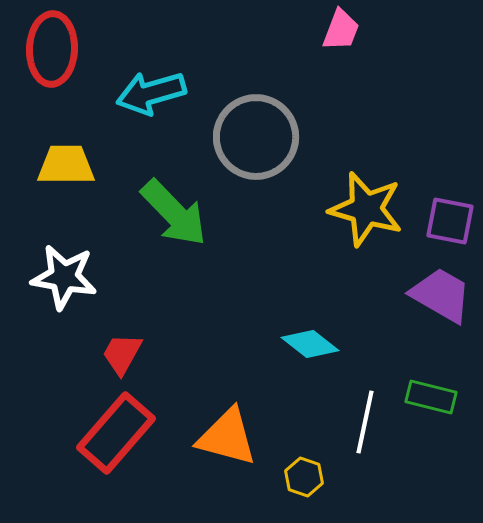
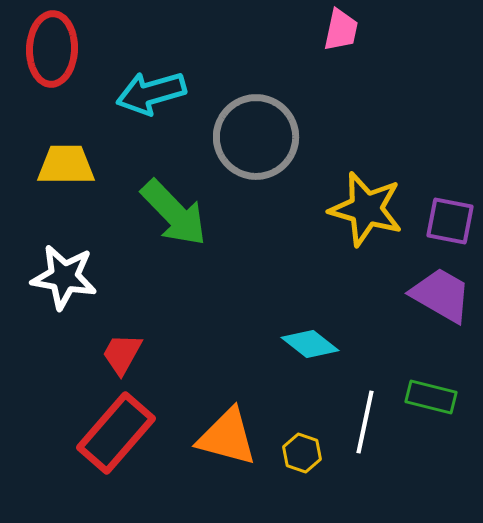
pink trapezoid: rotated 9 degrees counterclockwise
yellow hexagon: moved 2 px left, 24 px up
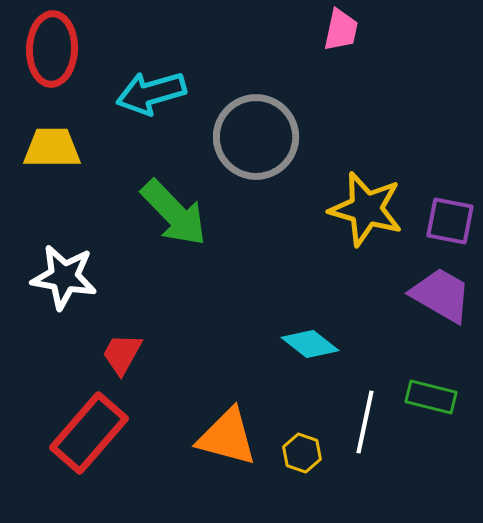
yellow trapezoid: moved 14 px left, 17 px up
red rectangle: moved 27 px left
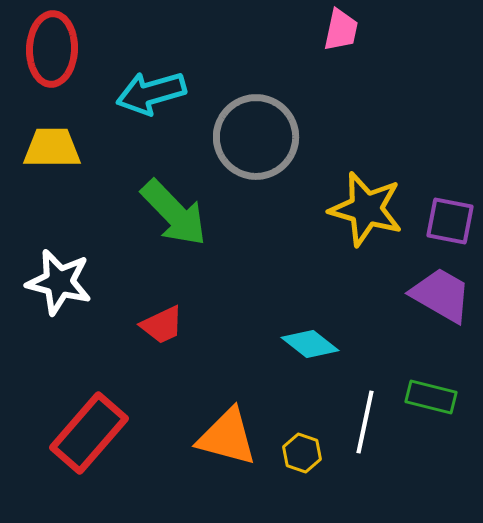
white star: moved 5 px left, 5 px down; rotated 4 degrees clockwise
red trapezoid: moved 40 px right, 29 px up; rotated 144 degrees counterclockwise
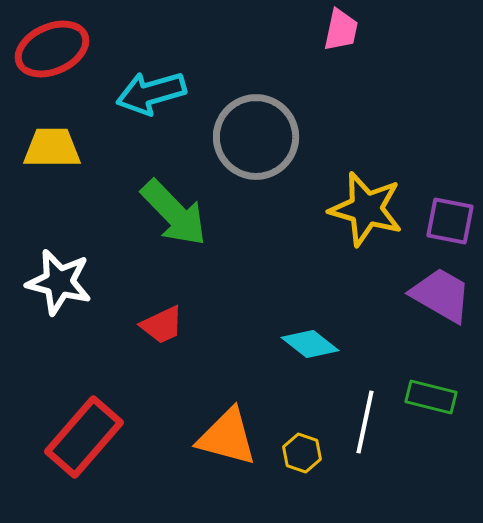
red ellipse: rotated 64 degrees clockwise
red rectangle: moved 5 px left, 4 px down
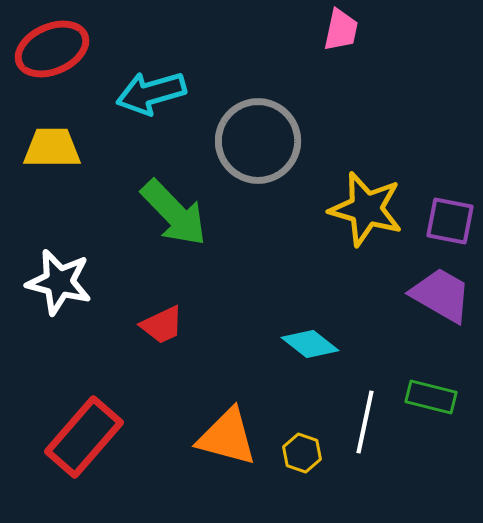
gray circle: moved 2 px right, 4 px down
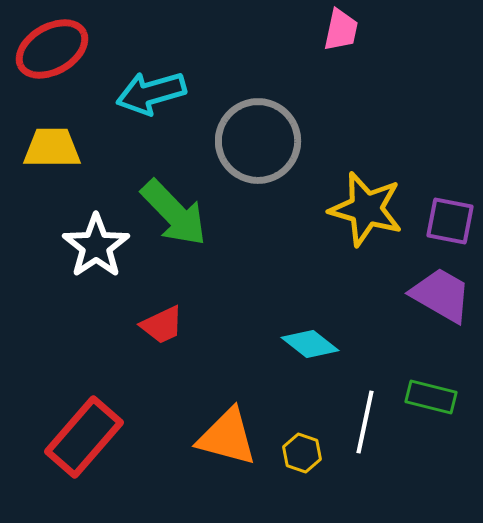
red ellipse: rotated 6 degrees counterclockwise
white star: moved 37 px right, 36 px up; rotated 24 degrees clockwise
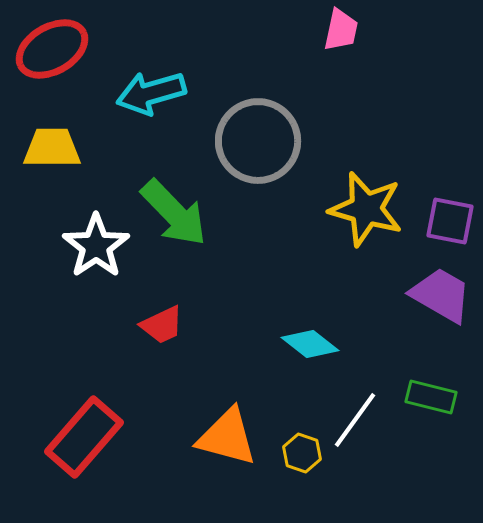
white line: moved 10 px left, 2 px up; rotated 24 degrees clockwise
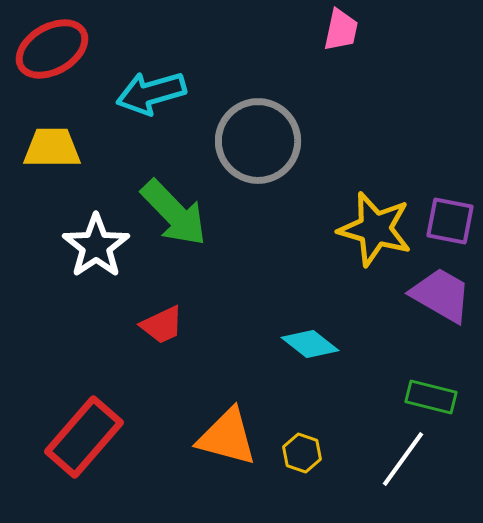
yellow star: moved 9 px right, 20 px down
white line: moved 48 px right, 39 px down
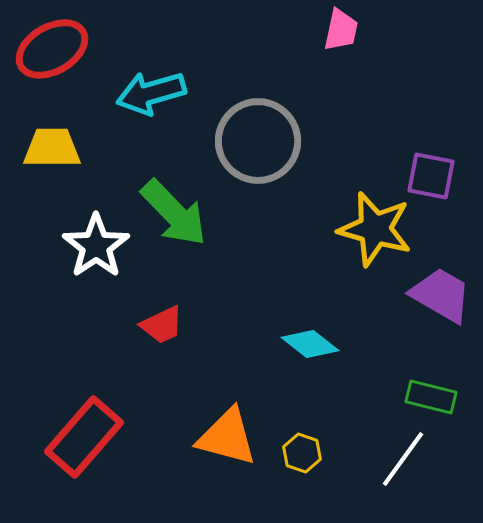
purple square: moved 19 px left, 45 px up
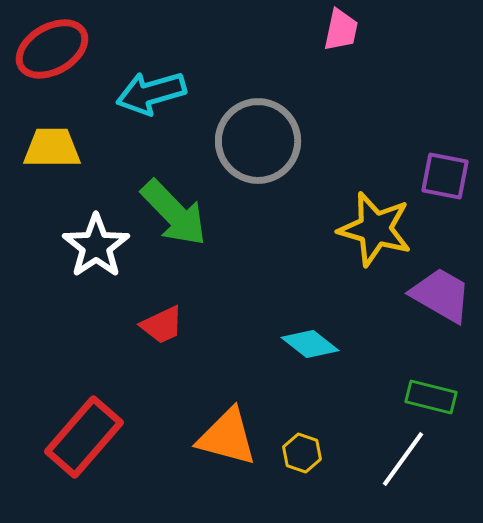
purple square: moved 14 px right
